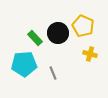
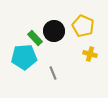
black circle: moved 4 px left, 2 px up
cyan pentagon: moved 7 px up
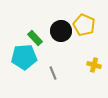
yellow pentagon: moved 1 px right, 1 px up
black circle: moved 7 px right
yellow cross: moved 4 px right, 11 px down
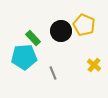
green rectangle: moved 2 px left
yellow cross: rotated 24 degrees clockwise
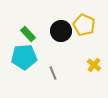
green rectangle: moved 5 px left, 4 px up
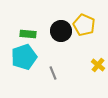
green rectangle: rotated 42 degrees counterclockwise
cyan pentagon: rotated 15 degrees counterclockwise
yellow cross: moved 4 px right
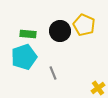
black circle: moved 1 px left
yellow cross: moved 23 px down; rotated 16 degrees clockwise
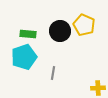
gray line: rotated 32 degrees clockwise
yellow cross: rotated 32 degrees clockwise
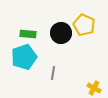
black circle: moved 1 px right, 2 px down
yellow cross: moved 4 px left; rotated 32 degrees clockwise
